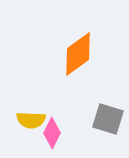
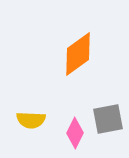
gray square: rotated 28 degrees counterclockwise
pink diamond: moved 23 px right
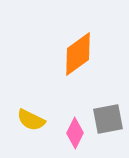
yellow semicircle: rotated 24 degrees clockwise
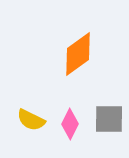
gray square: moved 1 px right; rotated 12 degrees clockwise
pink diamond: moved 5 px left, 9 px up
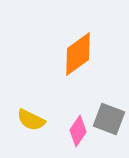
gray square: rotated 20 degrees clockwise
pink diamond: moved 8 px right, 7 px down; rotated 8 degrees clockwise
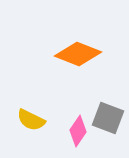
orange diamond: rotated 57 degrees clockwise
gray square: moved 1 px left, 1 px up
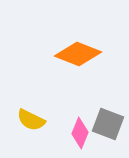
gray square: moved 6 px down
pink diamond: moved 2 px right, 2 px down; rotated 12 degrees counterclockwise
